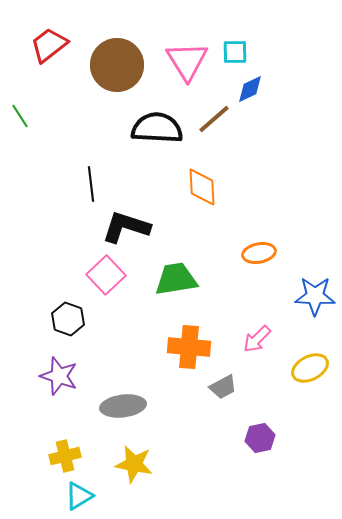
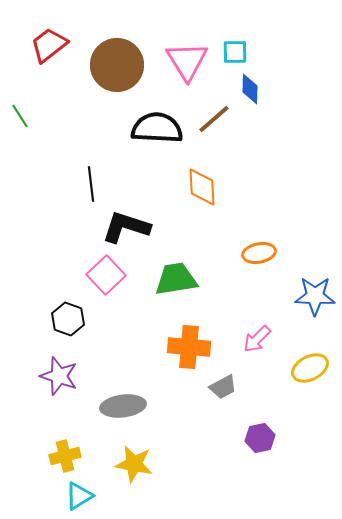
blue diamond: rotated 64 degrees counterclockwise
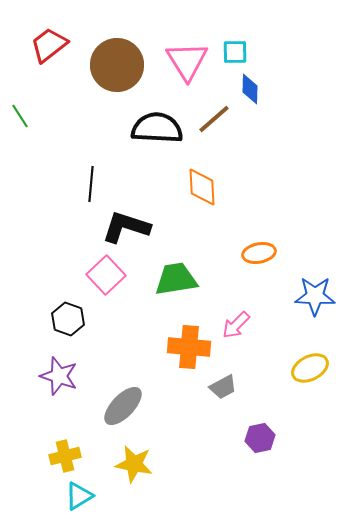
black line: rotated 12 degrees clockwise
pink arrow: moved 21 px left, 14 px up
gray ellipse: rotated 39 degrees counterclockwise
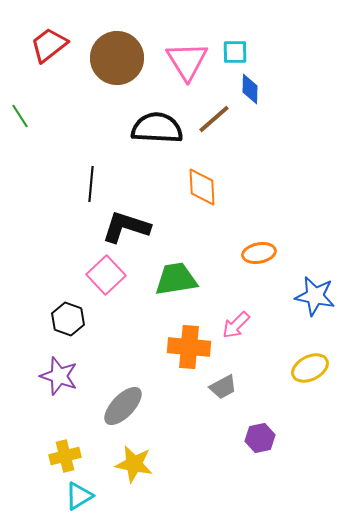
brown circle: moved 7 px up
blue star: rotated 9 degrees clockwise
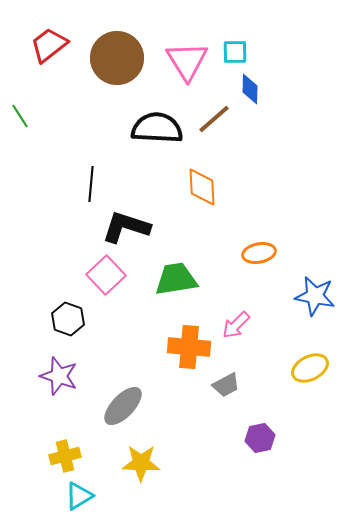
gray trapezoid: moved 3 px right, 2 px up
yellow star: moved 7 px right, 1 px up; rotated 9 degrees counterclockwise
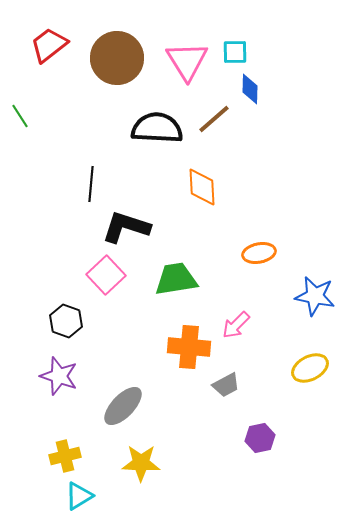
black hexagon: moved 2 px left, 2 px down
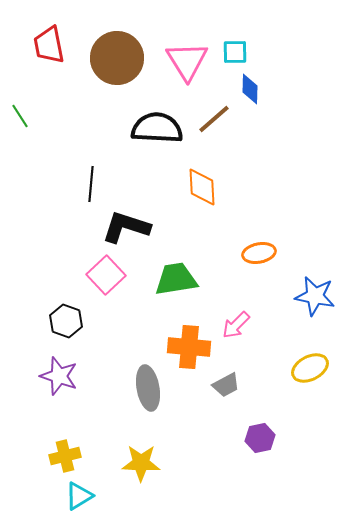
red trapezoid: rotated 63 degrees counterclockwise
gray ellipse: moved 25 px right, 18 px up; rotated 54 degrees counterclockwise
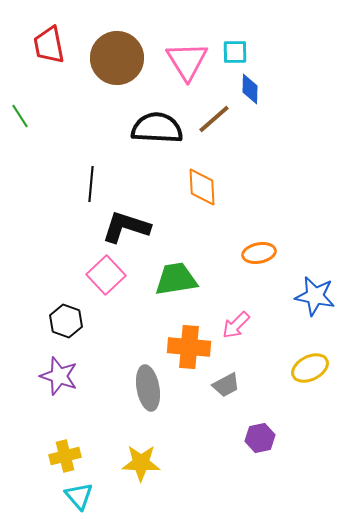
cyan triangle: rotated 40 degrees counterclockwise
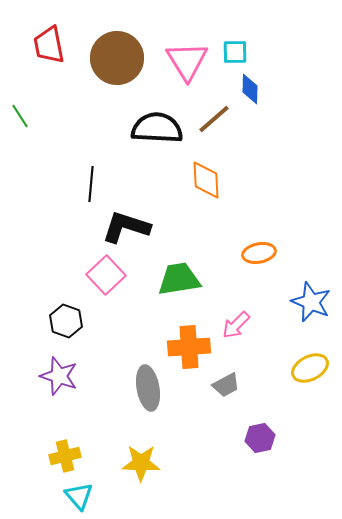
orange diamond: moved 4 px right, 7 px up
green trapezoid: moved 3 px right
blue star: moved 4 px left, 6 px down; rotated 12 degrees clockwise
orange cross: rotated 9 degrees counterclockwise
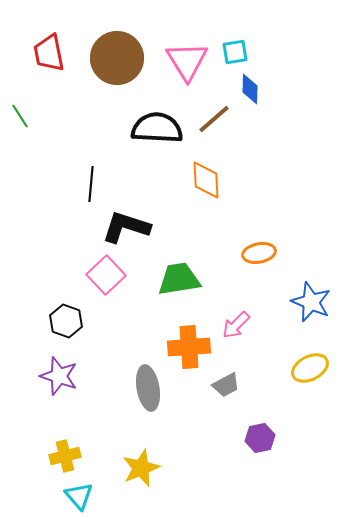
red trapezoid: moved 8 px down
cyan square: rotated 8 degrees counterclockwise
yellow star: moved 5 px down; rotated 24 degrees counterclockwise
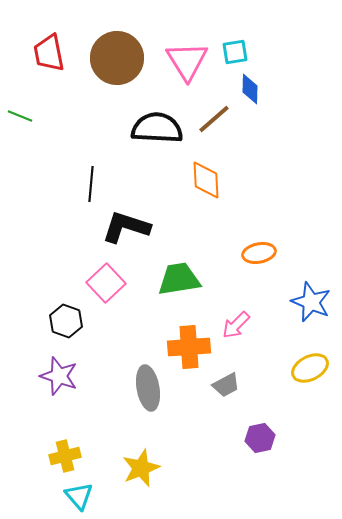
green line: rotated 35 degrees counterclockwise
pink square: moved 8 px down
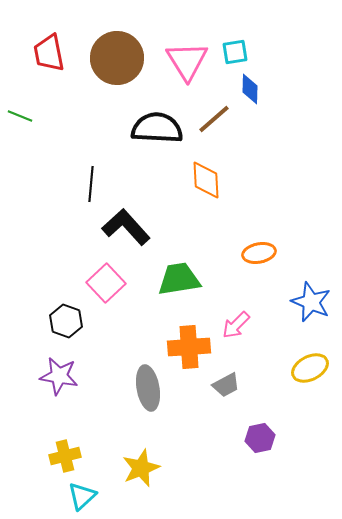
black L-shape: rotated 30 degrees clockwise
purple star: rotated 9 degrees counterclockwise
cyan triangle: moved 3 px right; rotated 28 degrees clockwise
